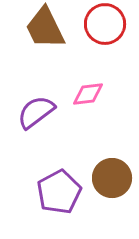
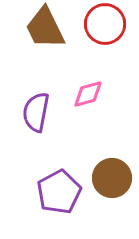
pink diamond: rotated 8 degrees counterclockwise
purple semicircle: rotated 42 degrees counterclockwise
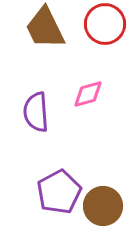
purple semicircle: rotated 15 degrees counterclockwise
brown circle: moved 9 px left, 28 px down
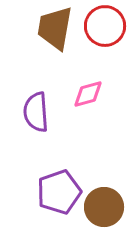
red circle: moved 2 px down
brown trapezoid: moved 10 px right; rotated 36 degrees clockwise
purple pentagon: rotated 9 degrees clockwise
brown circle: moved 1 px right, 1 px down
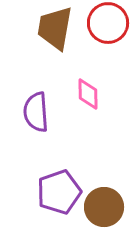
red circle: moved 3 px right, 3 px up
pink diamond: rotated 76 degrees counterclockwise
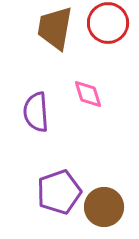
pink diamond: rotated 16 degrees counterclockwise
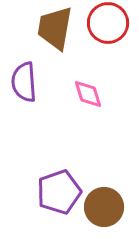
purple semicircle: moved 12 px left, 30 px up
